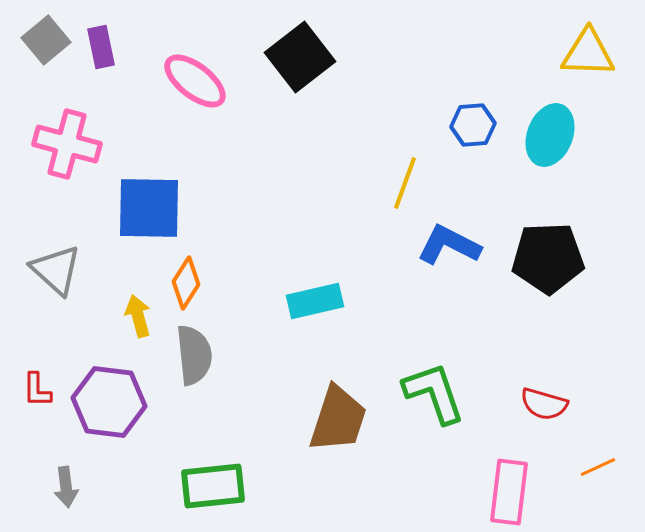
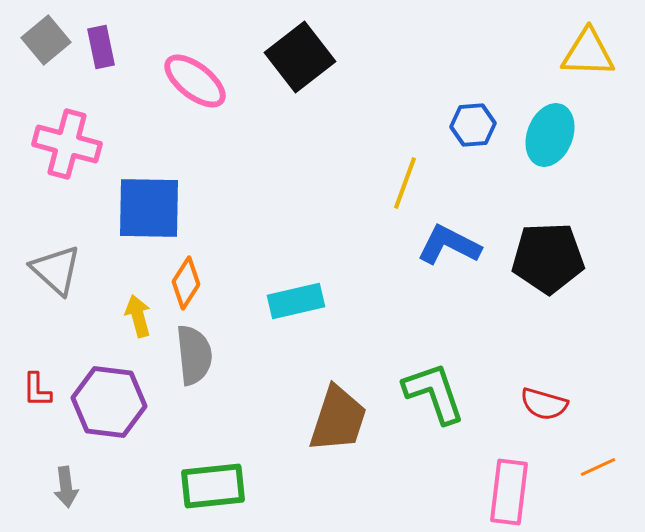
cyan rectangle: moved 19 px left
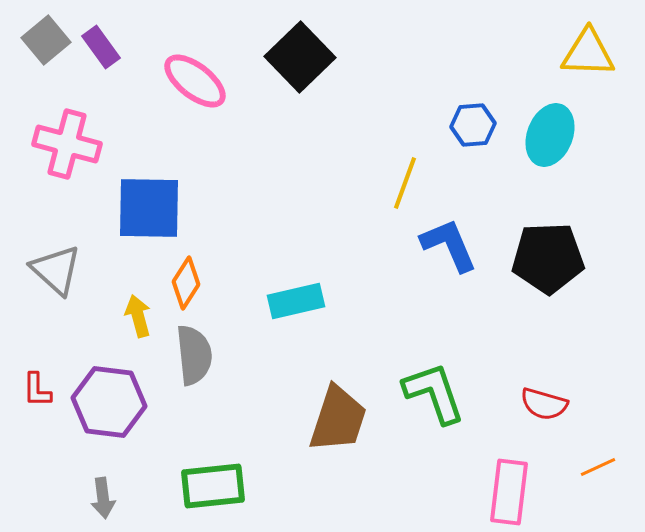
purple rectangle: rotated 24 degrees counterclockwise
black square: rotated 6 degrees counterclockwise
blue L-shape: rotated 40 degrees clockwise
gray arrow: moved 37 px right, 11 px down
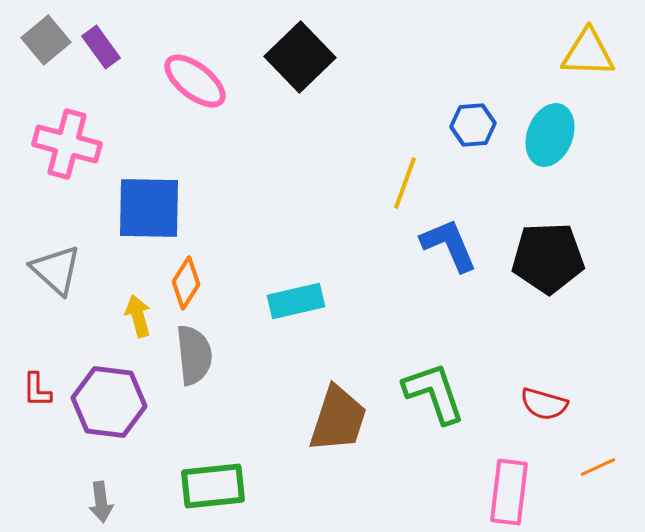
gray arrow: moved 2 px left, 4 px down
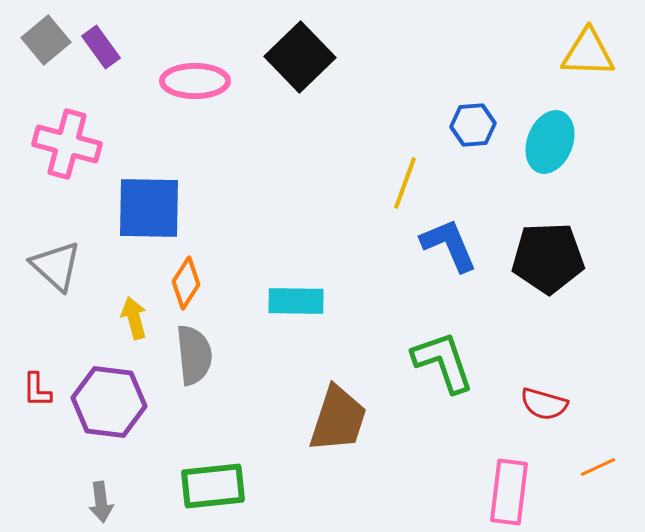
pink ellipse: rotated 38 degrees counterclockwise
cyan ellipse: moved 7 px down
gray triangle: moved 4 px up
cyan rectangle: rotated 14 degrees clockwise
yellow arrow: moved 4 px left, 2 px down
green L-shape: moved 9 px right, 31 px up
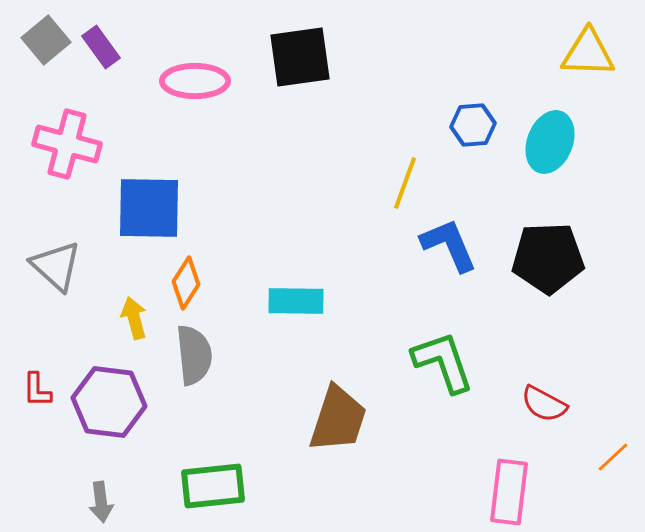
black square: rotated 36 degrees clockwise
red semicircle: rotated 12 degrees clockwise
orange line: moved 15 px right, 10 px up; rotated 18 degrees counterclockwise
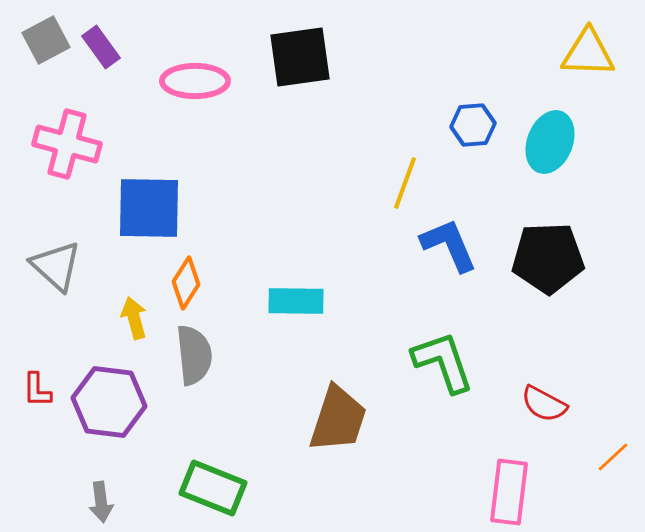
gray square: rotated 12 degrees clockwise
green rectangle: moved 2 px down; rotated 28 degrees clockwise
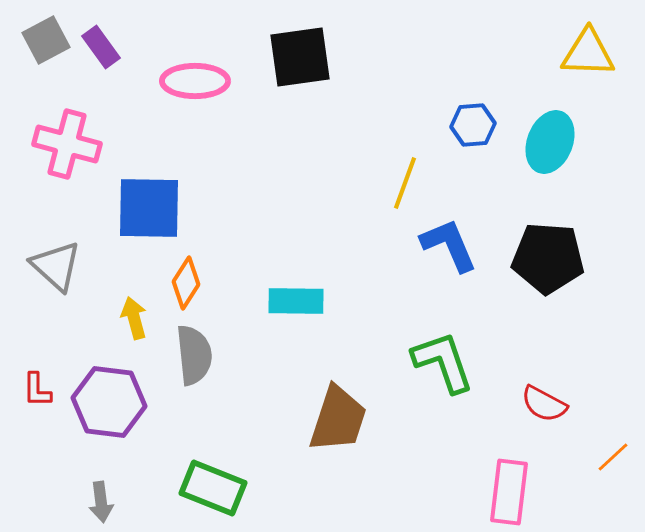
black pentagon: rotated 6 degrees clockwise
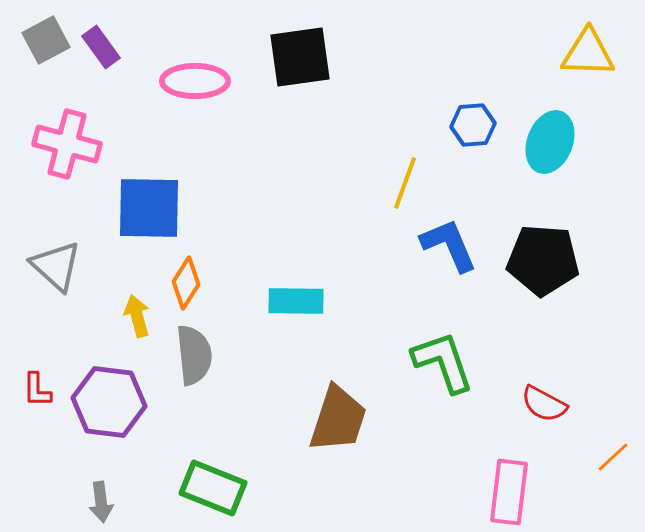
black pentagon: moved 5 px left, 2 px down
yellow arrow: moved 3 px right, 2 px up
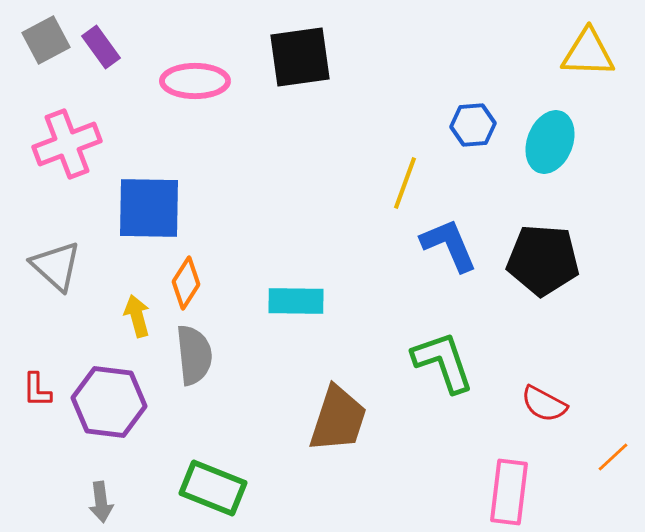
pink cross: rotated 36 degrees counterclockwise
